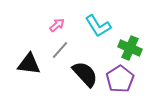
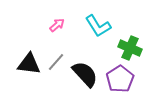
gray line: moved 4 px left, 12 px down
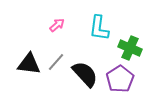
cyan L-shape: moved 1 px right, 2 px down; rotated 40 degrees clockwise
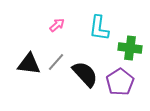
green cross: rotated 15 degrees counterclockwise
purple pentagon: moved 3 px down
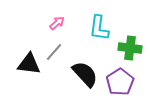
pink arrow: moved 2 px up
gray line: moved 2 px left, 10 px up
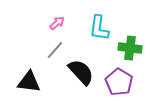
gray line: moved 1 px right, 2 px up
black triangle: moved 18 px down
black semicircle: moved 4 px left, 2 px up
purple pentagon: moved 1 px left; rotated 8 degrees counterclockwise
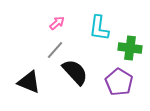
black semicircle: moved 6 px left
black triangle: rotated 15 degrees clockwise
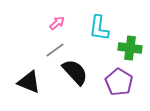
gray line: rotated 12 degrees clockwise
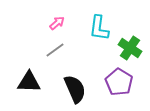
green cross: rotated 25 degrees clockwise
black semicircle: moved 17 px down; rotated 20 degrees clockwise
black triangle: rotated 20 degrees counterclockwise
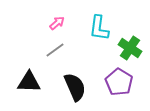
black semicircle: moved 2 px up
